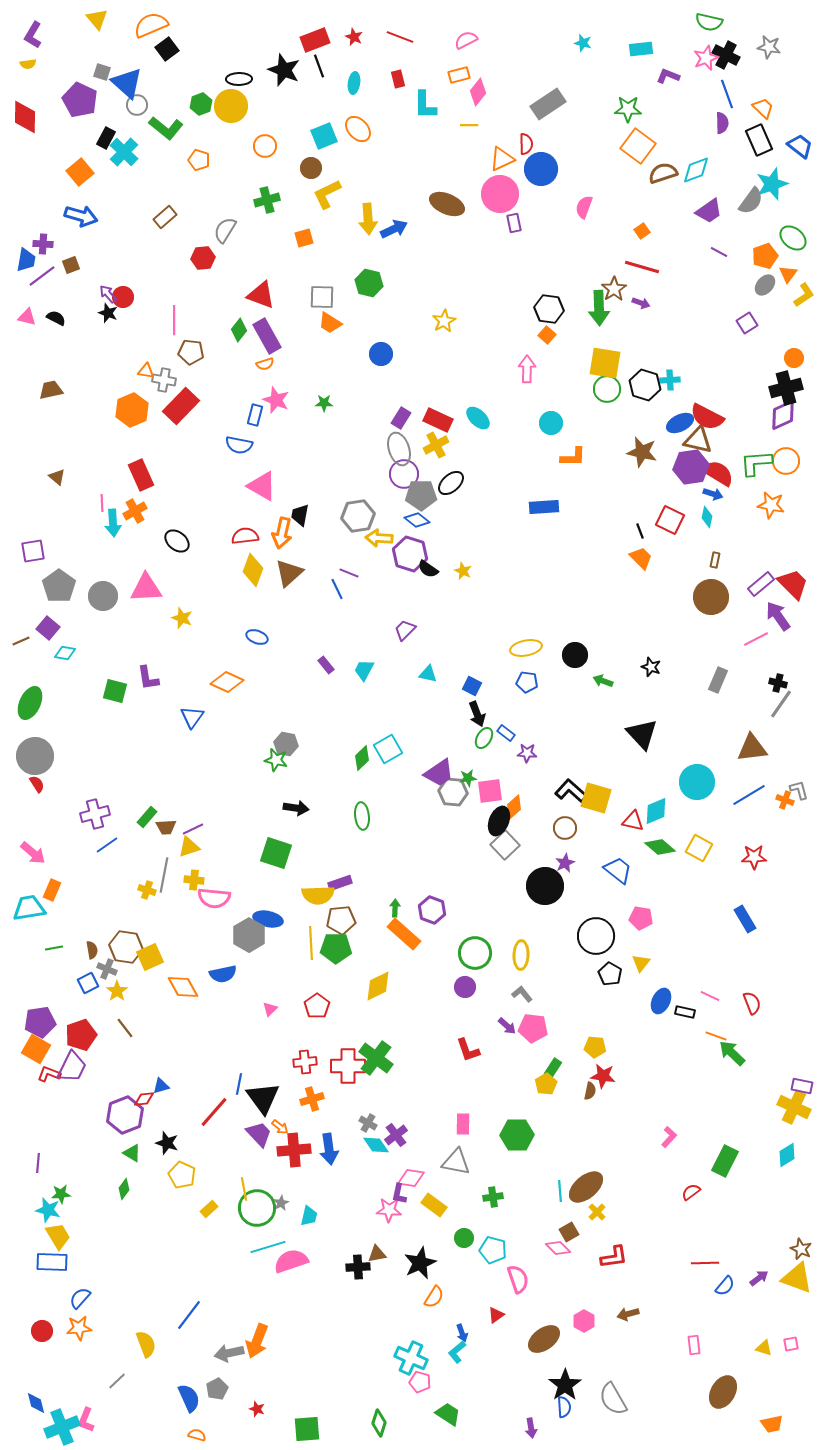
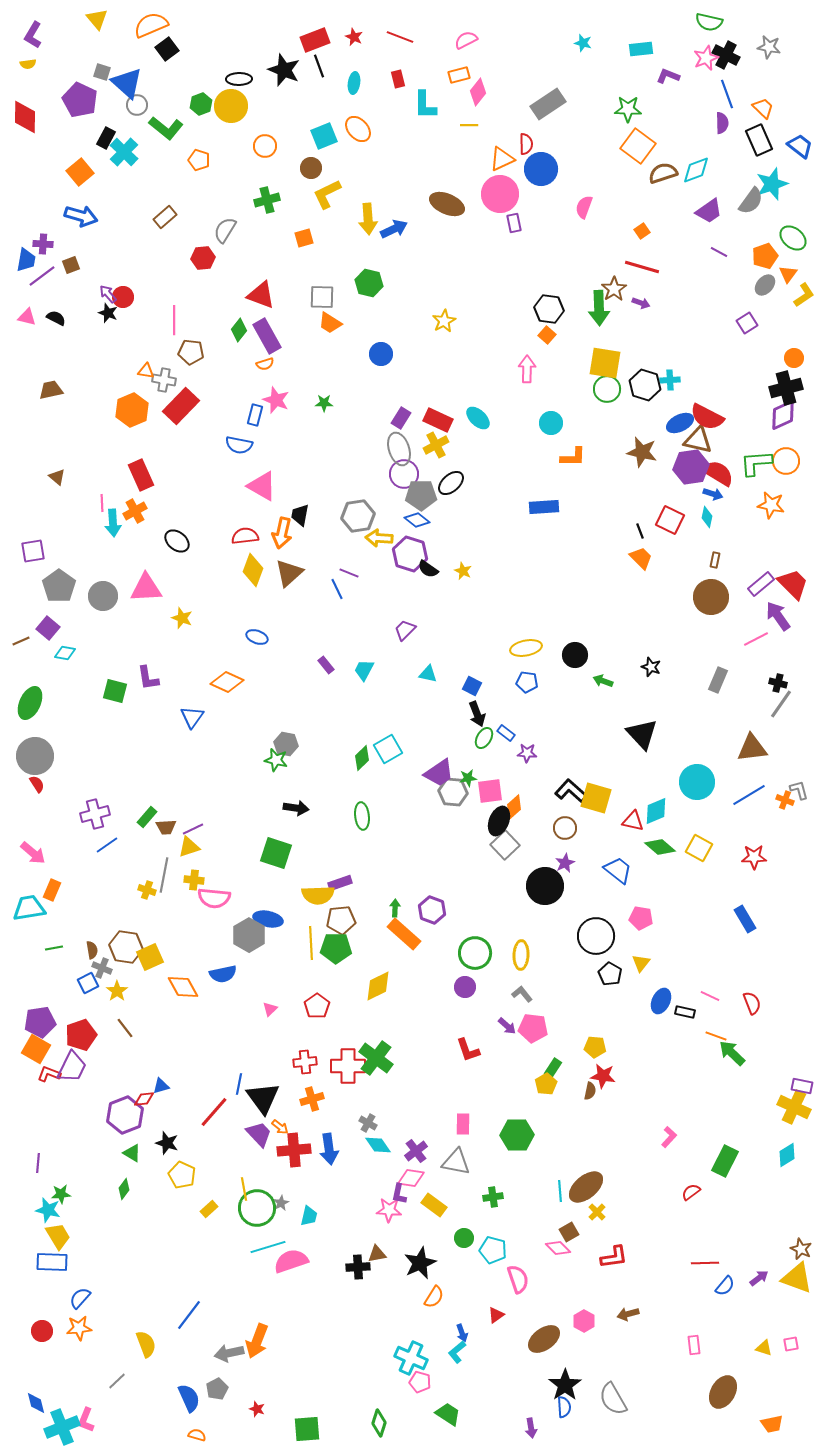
gray cross at (107, 969): moved 5 px left, 1 px up
purple cross at (396, 1135): moved 20 px right, 16 px down
cyan diamond at (376, 1145): moved 2 px right
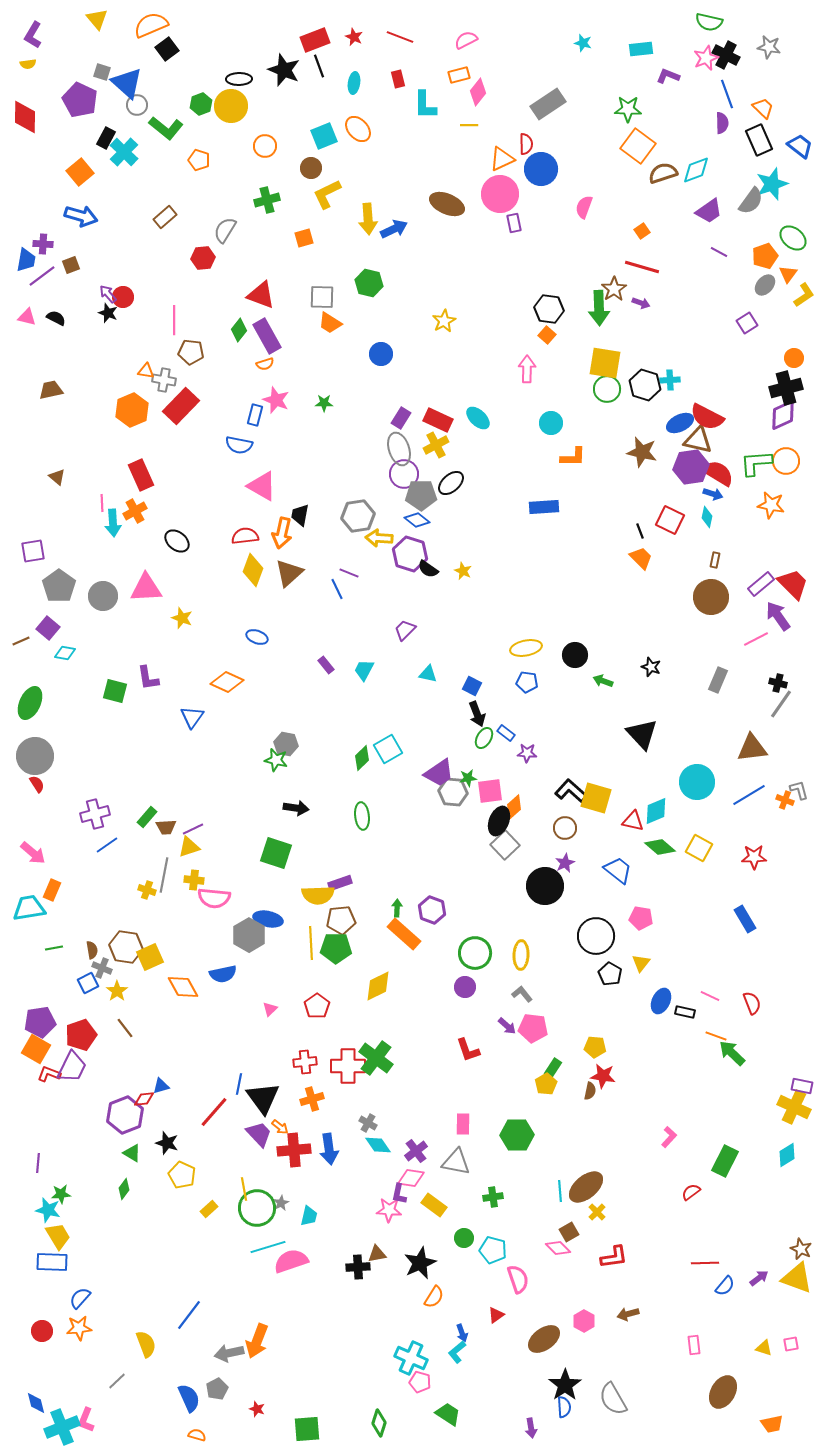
green arrow at (395, 908): moved 2 px right
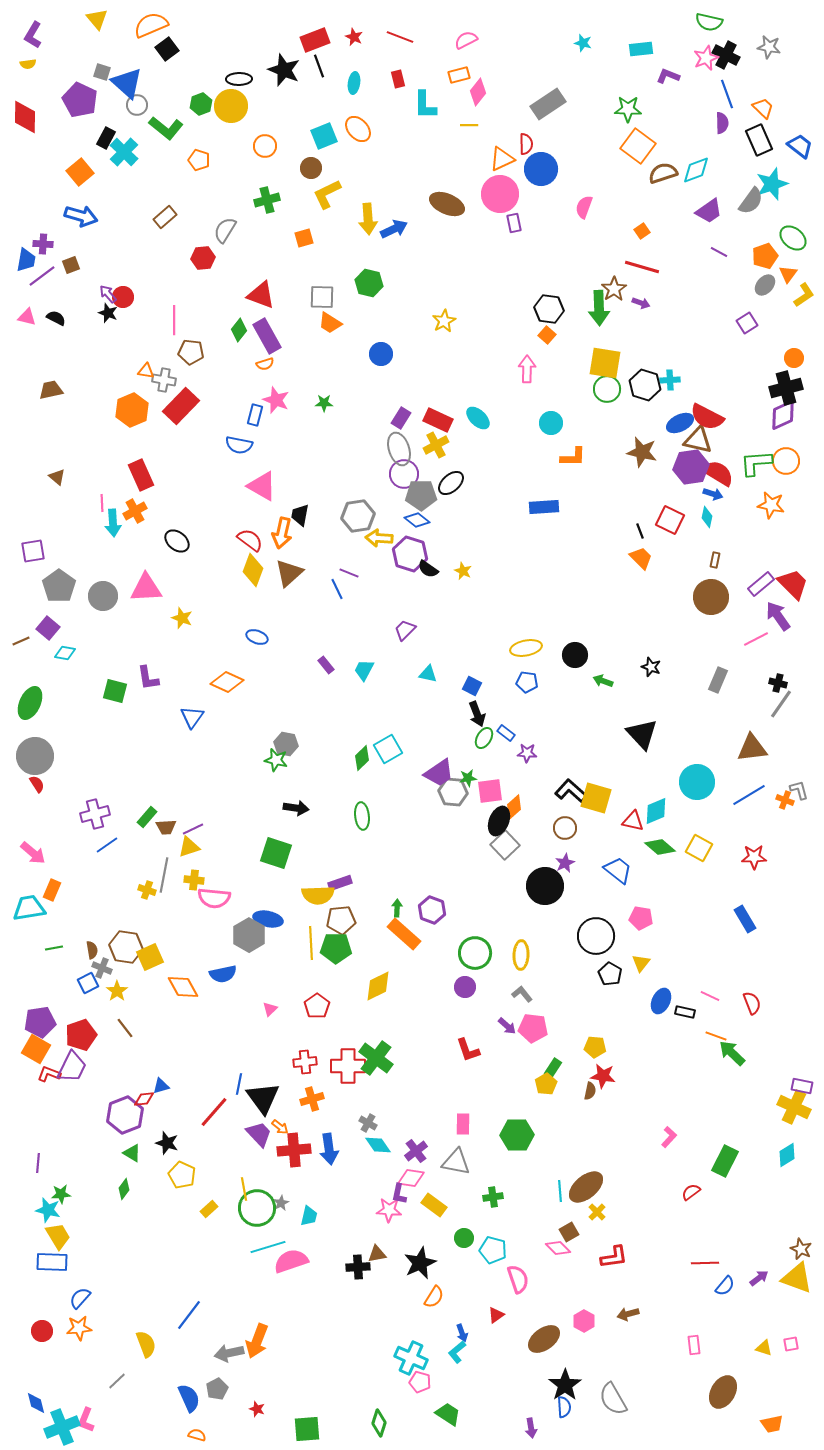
red semicircle at (245, 536): moved 5 px right, 4 px down; rotated 44 degrees clockwise
